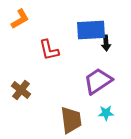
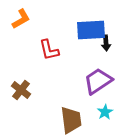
orange L-shape: moved 1 px right
cyan star: moved 1 px left, 1 px up; rotated 28 degrees counterclockwise
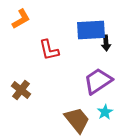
brown trapezoid: moved 6 px right; rotated 32 degrees counterclockwise
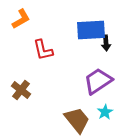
red L-shape: moved 6 px left
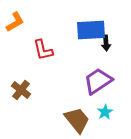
orange L-shape: moved 6 px left, 3 px down
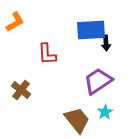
red L-shape: moved 4 px right, 4 px down; rotated 10 degrees clockwise
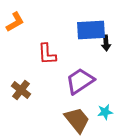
purple trapezoid: moved 18 px left
cyan star: rotated 21 degrees clockwise
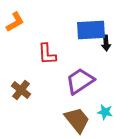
cyan star: rotated 21 degrees clockwise
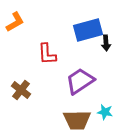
blue rectangle: moved 3 px left; rotated 12 degrees counterclockwise
brown trapezoid: rotated 128 degrees clockwise
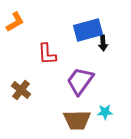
black arrow: moved 3 px left
purple trapezoid: rotated 20 degrees counterclockwise
cyan star: rotated 14 degrees counterclockwise
